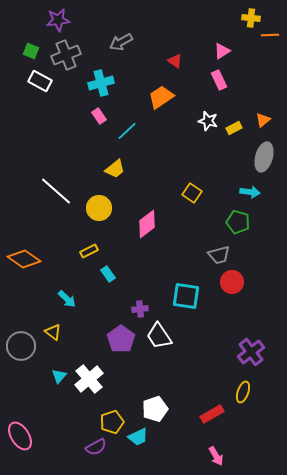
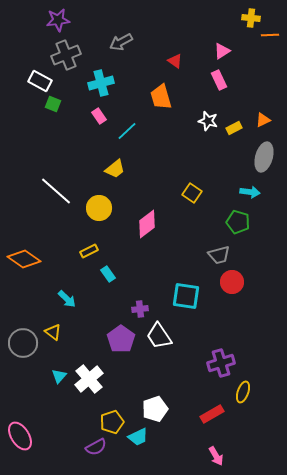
green square at (31, 51): moved 22 px right, 53 px down
orange trapezoid at (161, 97): rotated 72 degrees counterclockwise
orange triangle at (263, 120): rotated 14 degrees clockwise
gray circle at (21, 346): moved 2 px right, 3 px up
purple cross at (251, 352): moved 30 px left, 11 px down; rotated 20 degrees clockwise
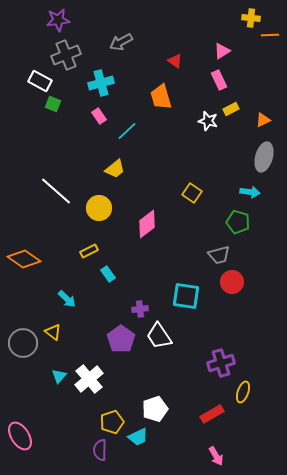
yellow rectangle at (234, 128): moved 3 px left, 19 px up
purple semicircle at (96, 447): moved 4 px right, 3 px down; rotated 120 degrees clockwise
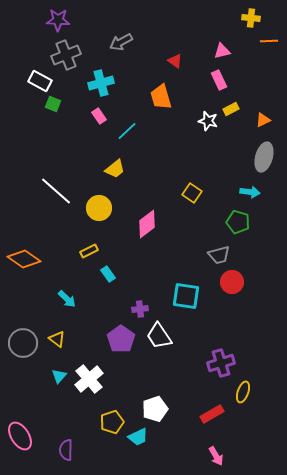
purple star at (58, 20): rotated 10 degrees clockwise
orange line at (270, 35): moved 1 px left, 6 px down
pink triangle at (222, 51): rotated 18 degrees clockwise
yellow triangle at (53, 332): moved 4 px right, 7 px down
purple semicircle at (100, 450): moved 34 px left
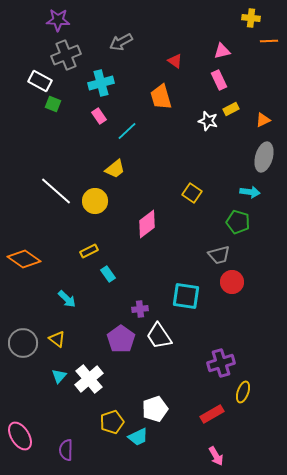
yellow circle at (99, 208): moved 4 px left, 7 px up
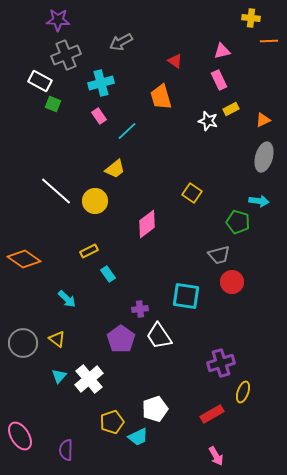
cyan arrow at (250, 192): moved 9 px right, 9 px down
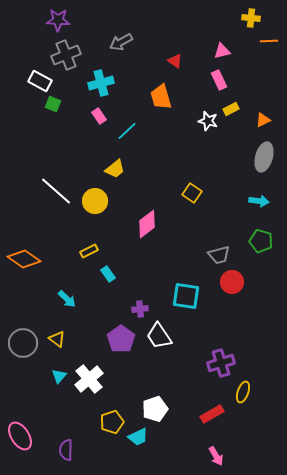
green pentagon at (238, 222): moved 23 px right, 19 px down
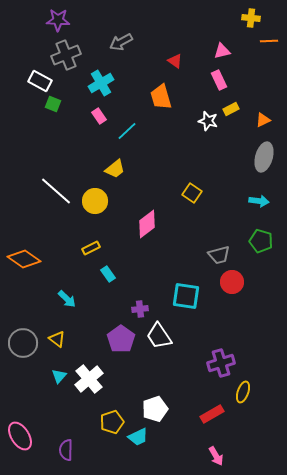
cyan cross at (101, 83): rotated 15 degrees counterclockwise
yellow rectangle at (89, 251): moved 2 px right, 3 px up
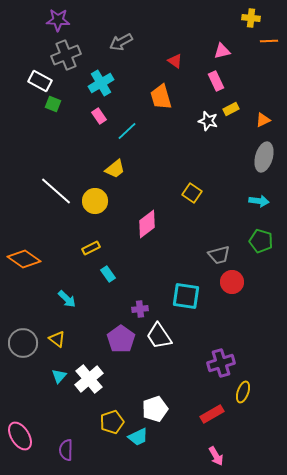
pink rectangle at (219, 80): moved 3 px left, 1 px down
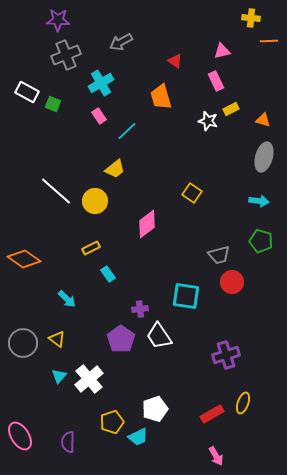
white rectangle at (40, 81): moved 13 px left, 11 px down
orange triangle at (263, 120): rotated 42 degrees clockwise
purple cross at (221, 363): moved 5 px right, 8 px up
yellow ellipse at (243, 392): moved 11 px down
purple semicircle at (66, 450): moved 2 px right, 8 px up
